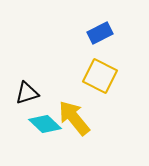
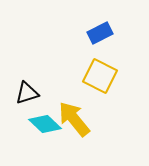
yellow arrow: moved 1 px down
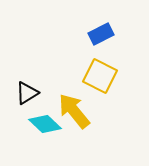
blue rectangle: moved 1 px right, 1 px down
black triangle: rotated 15 degrees counterclockwise
yellow arrow: moved 8 px up
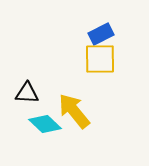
yellow square: moved 17 px up; rotated 28 degrees counterclockwise
black triangle: rotated 35 degrees clockwise
